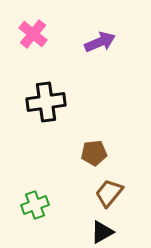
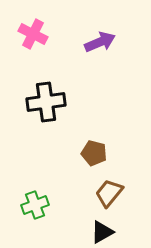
pink cross: rotated 12 degrees counterclockwise
brown pentagon: rotated 20 degrees clockwise
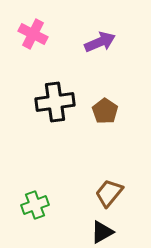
black cross: moved 9 px right
brown pentagon: moved 11 px right, 42 px up; rotated 20 degrees clockwise
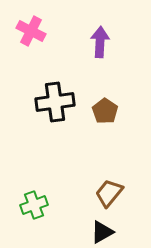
pink cross: moved 2 px left, 3 px up
purple arrow: rotated 64 degrees counterclockwise
green cross: moved 1 px left
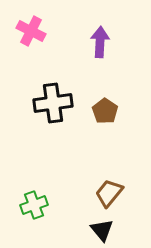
black cross: moved 2 px left, 1 px down
black triangle: moved 2 px up; rotated 40 degrees counterclockwise
